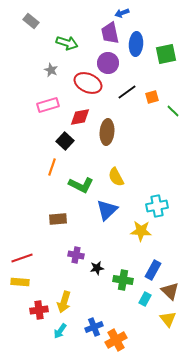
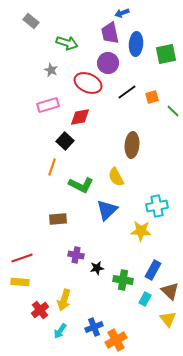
brown ellipse: moved 25 px right, 13 px down
yellow arrow: moved 2 px up
red cross: moved 1 px right; rotated 30 degrees counterclockwise
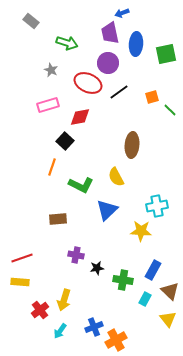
black line: moved 8 px left
green line: moved 3 px left, 1 px up
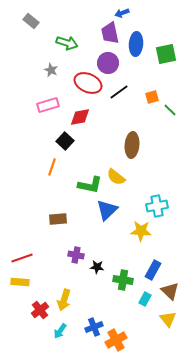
yellow semicircle: rotated 24 degrees counterclockwise
green L-shape: moved 9 px right; rotated 15 degrees counterclockwise
black star: moved 1 px up; rotated 16 degrees clockwise
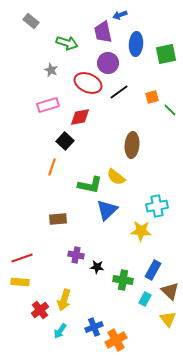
blue arrow: moved 2 px left, 2 px down
purple trapezoid: moved 7 px left, 1 px up
